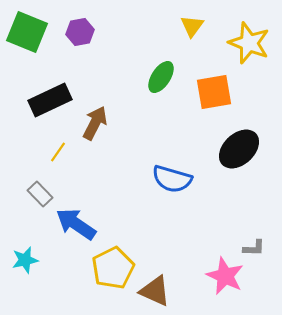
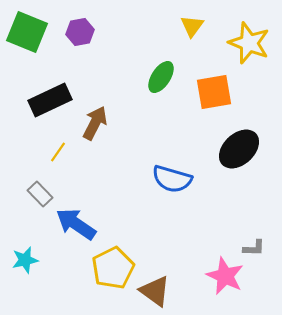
brown triangle: rotated 12 degrees clockwise
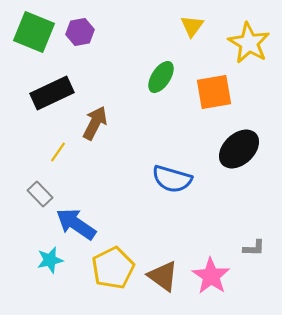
green square: moved 7 px right
yellow star: rotated 9 degrees clockwise
black rectangle: moved 2 px right, 7 px up
cyan star: moved 25 px right
pink star: moved 14 px left; rotated 9 degrees clockwise
brown triangle: moved 8 px right, 15 px up
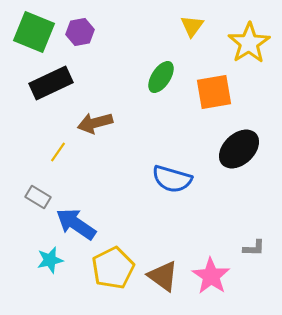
yellow star: rotated 9 degrees clockwise
black rectangle: moved 1 px left, 10 px up
brown arrow: rotated 132 degrees counterclockwise
gray rectangle: moved 2 px left, 3 px down; rotated 15 degrees counterclockwise
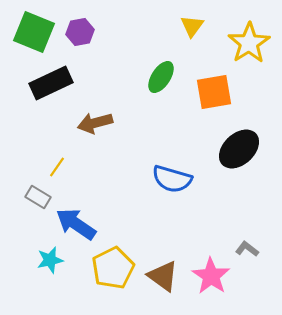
yellow line: moved 1 px left, 15 px down
gray L-shape: moved 7 px left, 1 px down; rotated 145 degrees counterclockwise
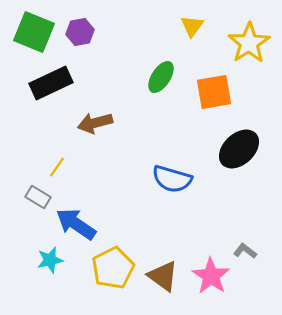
gray L-shape: moved 2 px left, 2 px down
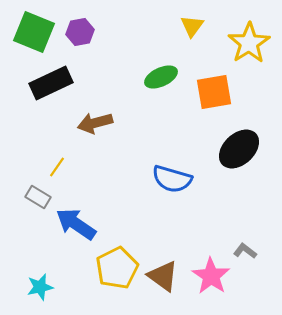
green ellipse: rotated 32 degrees clockwise
cyan star: moved 10 px left, 27 px down
yellow pentagon: moved 4 px right
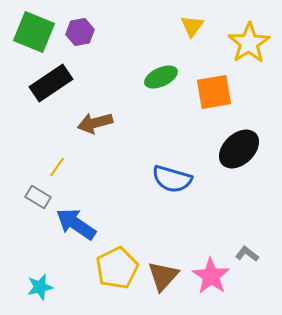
black rectangle: rotated 9 degrees counterclockwise
gray L-shape: moved 2 px right, 3 px down
brown triangle: rotated 36 degrees clockwise
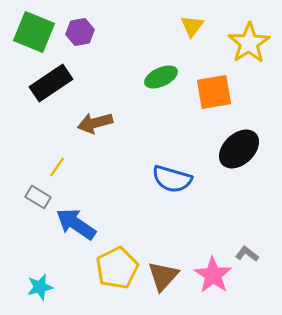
pink star: moved 2 px right, 1 px up
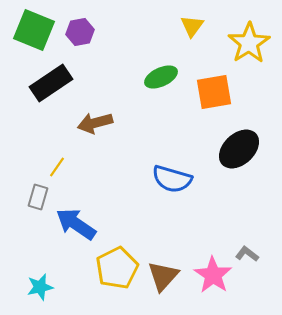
green square: moved 2 px up
gray rectangle: rotated 75 degrees clockwise
